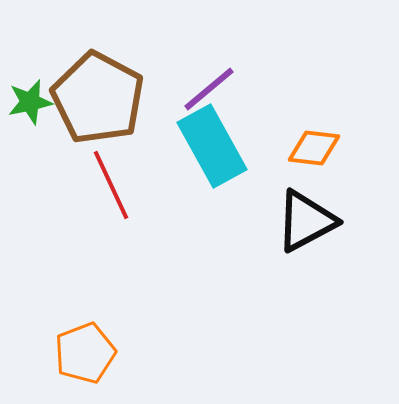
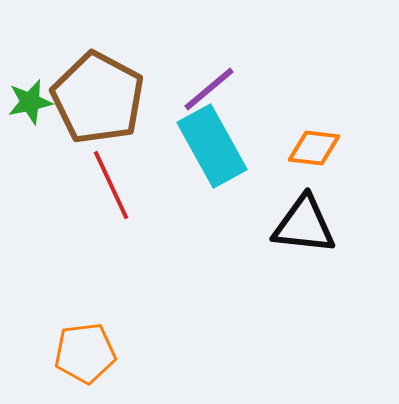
black triangle: moved 2 px left, 4 px down; rotated 34 degrees clockwise
orange pentagon: rotated 14 degrees clockwise
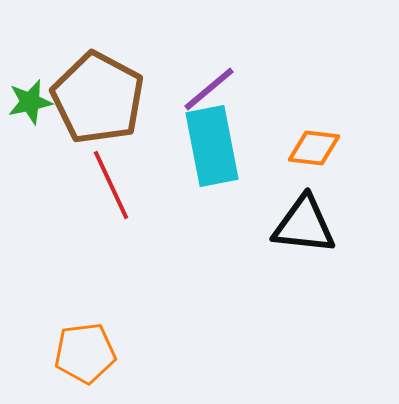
cyan rectangle: rotated 18 degrees clockwise
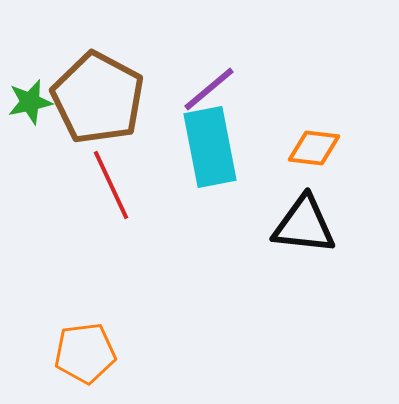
cyan rectangle: moved 2 px left, 1 px down
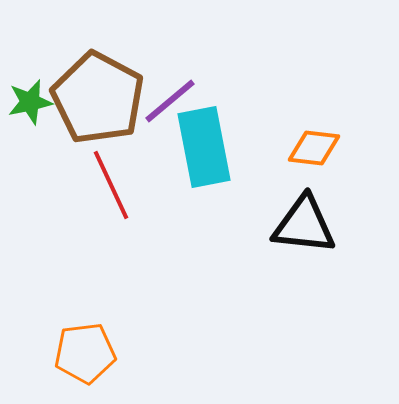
purple line: moved 39 px left, 12 px down
cyan rectangle: moved 6 px left
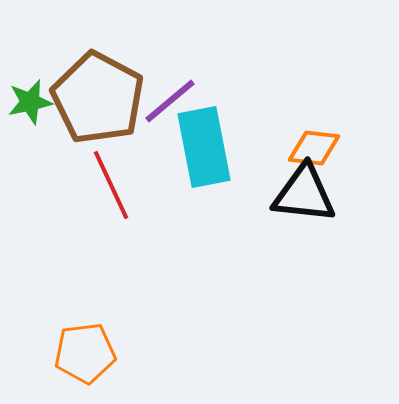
black triangle: moved 31 px up
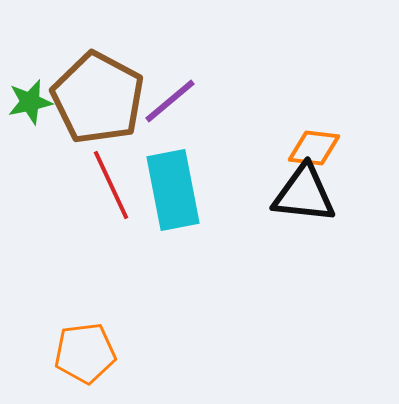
cyan rectangle: moved 31 px left, 43 px down
